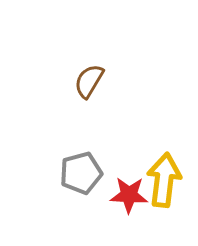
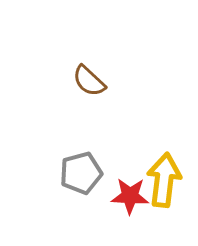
brown semicircle: rotated 78 degrees counterclockwise
red star: moved 1 px right, 1 px down
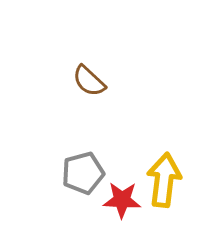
gray pentagon: moved 2 px right
red star: moved 8 px left, 4 px down
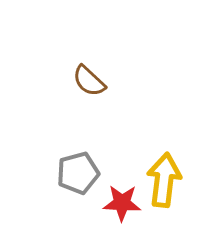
gray pentagon: moved 5 px left
red star: moved 3 px down
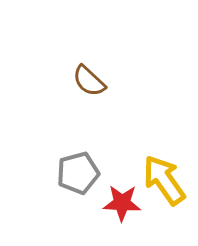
yellow arrow: rotated 42 degrees counterclockwise
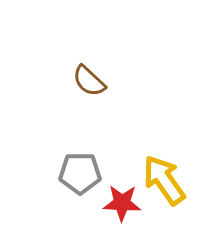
gray pentagon: moved 2 px right; rotated 15 degrees clockwise
